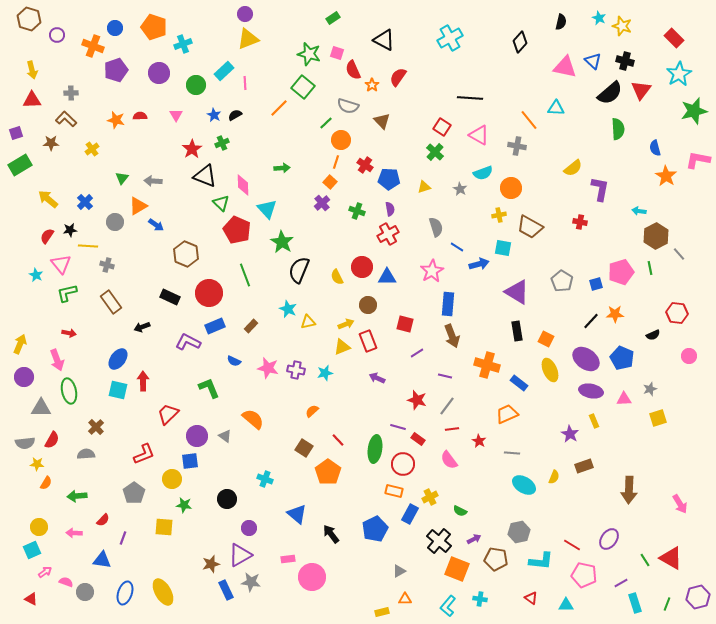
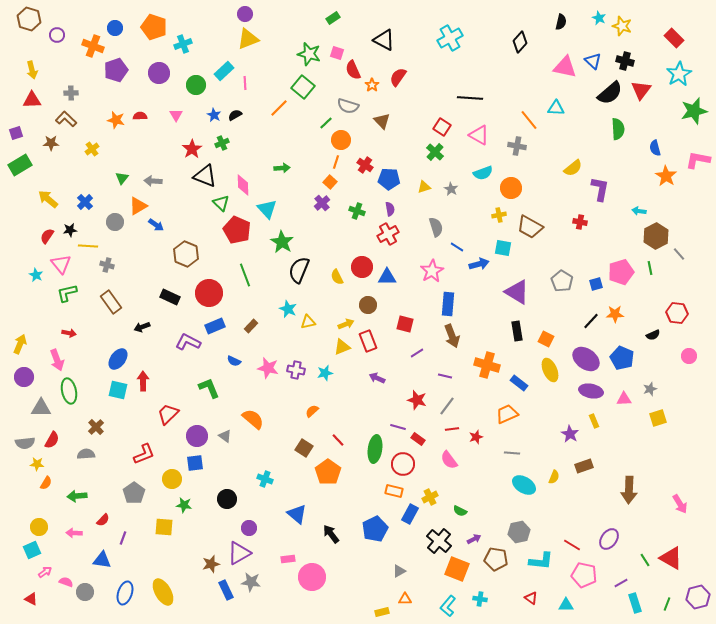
gray star at (460, 189): moved 9 px left
red star at (479, 441): moved 3 px left, 4 px up; rotated 24 degrees clockwise
blue square at (190, 461): moved 5 px right, 2 px down
purple triangle at (240, 555): moved 1 px left, 2 px up
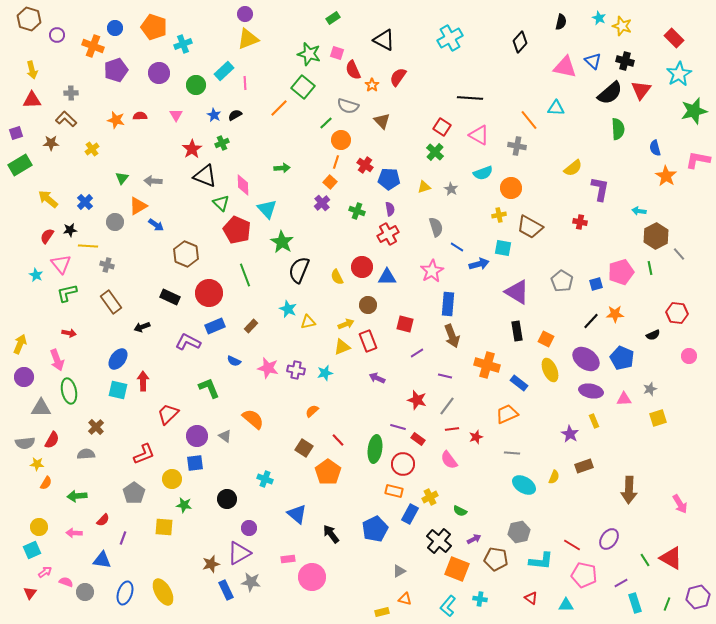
red triangle at (31, 599): moved 1 px left, 6 px up; rotated 40 degrees clockwise
orange triangle at (405, 599): rotated 16 degrees clockwise
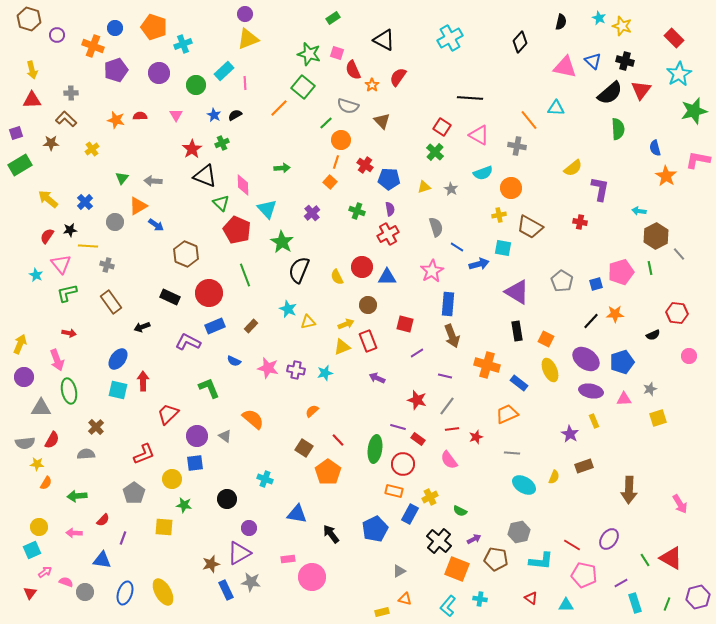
purple cross at (322, 203): moved 10 px left, 10 px down
blue pentagon at (622, 358): moved 4 px down; rotated 30 degrees clockwise
blue triangle at (297, 514): rotated 30 degrees counterclockwise
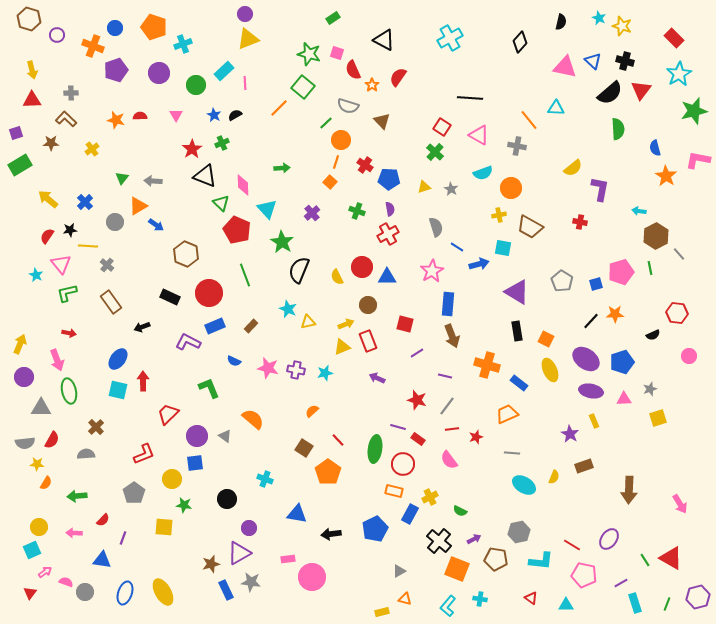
gray cross at (107, 265): rotated 24 degrees clockwise
black arrow at (331, 534): rotated 60 degrees counterclockwise
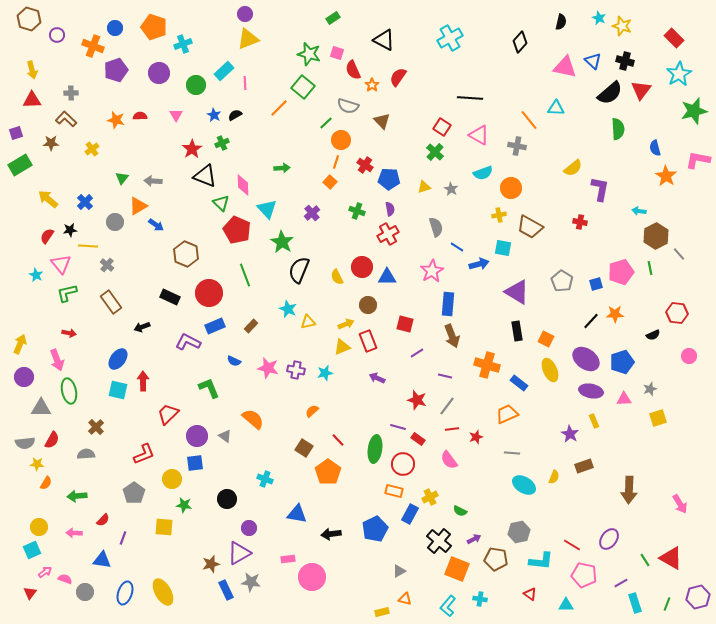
pink semicircle at (66, 582): moved 1 px left, 3 px up
red triangle at (531, 598): moved 1 px left, 4 px up
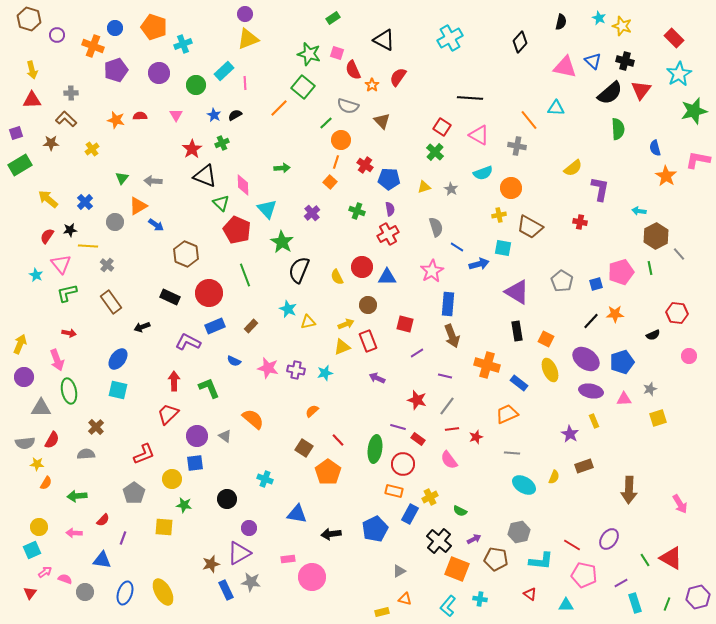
red arrow at (143, 381): moved 31 px right
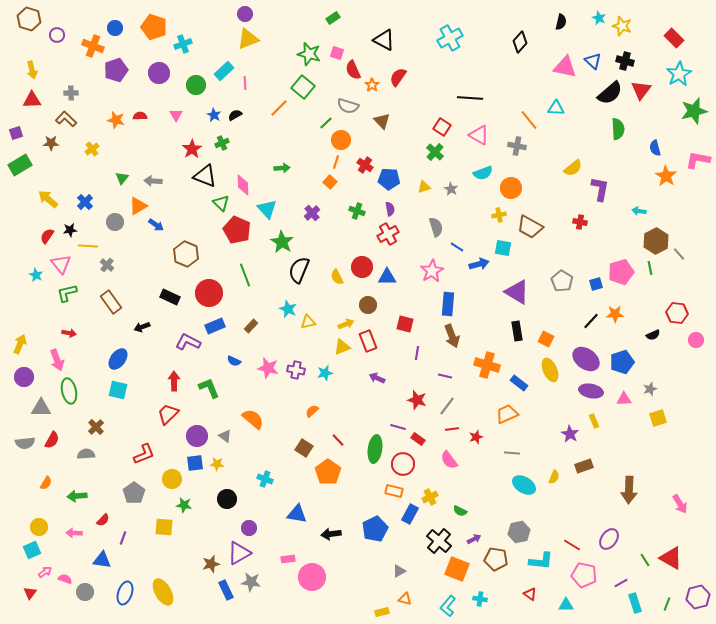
brown hexagon at (656, 236): moved 5 px down
purple line at (417, 353): rotated 48 degrees counterclockwise
pink circle at (689, 356): moved 7 px right, 16 px up
yellow star at (37, 464): moved 180 px right
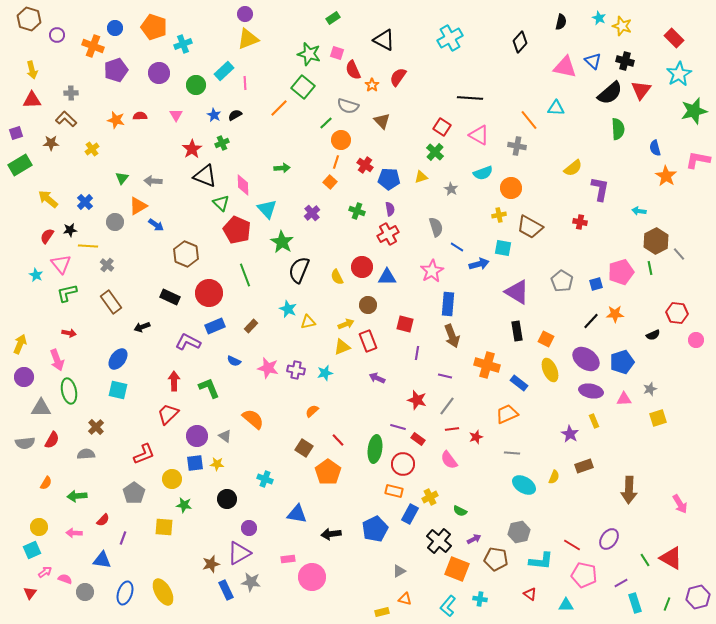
yellow triangle at (424, 187): moved 3 px left, 10 px up
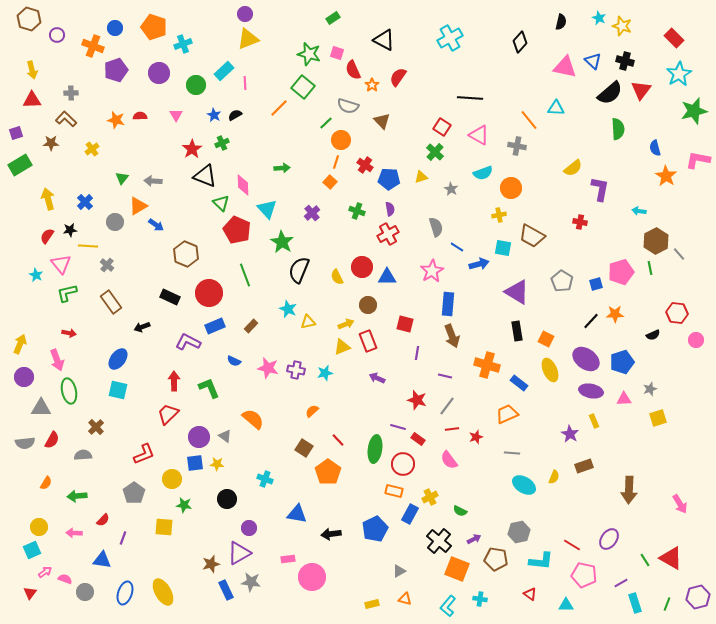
yellow arrow at (48, 199): rotated 35 degrees clockwise
brown trapezoid at (530, 227): moved 2 px right, 9 px down
purple circle at (197, 436): moved 2 px right, 1 px down
gray semicircle at (86, 454): moved 3 px left, 1 px down
yellow rectangle at (382, 612): moved 10 px left, 8 px up
